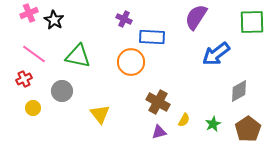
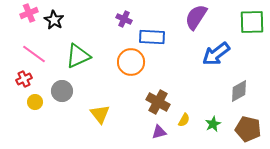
green triangle: rotated 36 degrees counterclockwise
yellow circle: moved 2 px right, 6 px up
brown pentagon: rotated 25 degrees counterclockwise
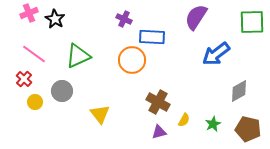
black star: moved 1 px right, 1 px up
orange circle: moved 1 px right, 2 px up
red cross: rotated 21 degrees counterclockwise
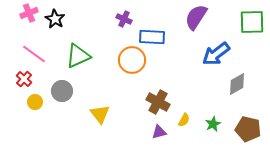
gray diamond: moved 2 px left, 7 px up
